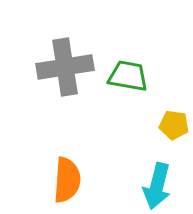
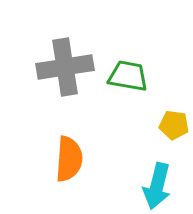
orange semicircle: moved 2 px right, 21 px up
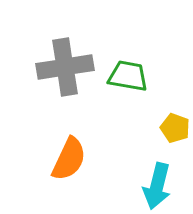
yellow pentagon: moved 1 px right, 3 px down; rotated 12 degrees clockwise
orange semicircle: rotated 21 degrees clockwise
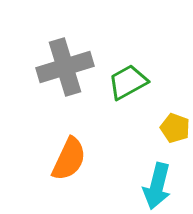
gray cross: rotated 8 degrees counterclockwise
green trapezoid: moved 6 px down; rotated 39 degrees counterclockwise
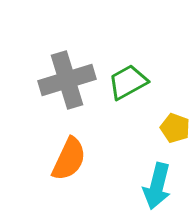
gray cross: moved 2 px right, 13 px down
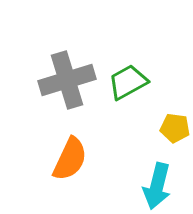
yellow pentagon: rotated 12 degrees counterclockwise
orange semicircle: moved 1 px right
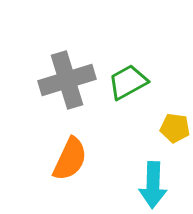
cyan arrow: moved 4 px left, 1 px up; rotated 12 degrees counterclockwise
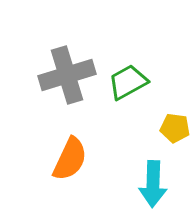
gray cross: moved 5 px up
cyan arrow: moved 1 px up
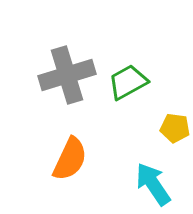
cyan arrow: rotated 144 degrees clockwise
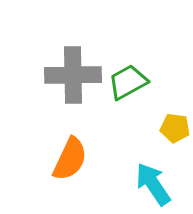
gray cross: moved 6 px right; rotated 16 degrees clockwise
